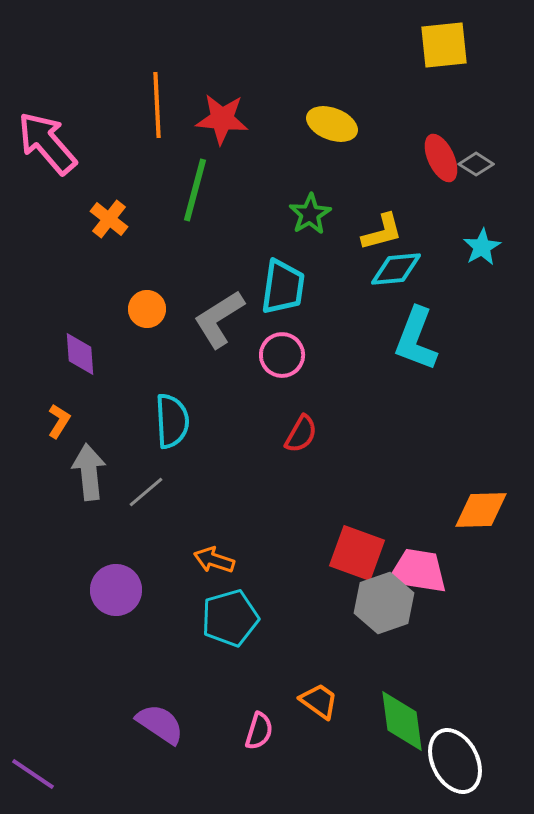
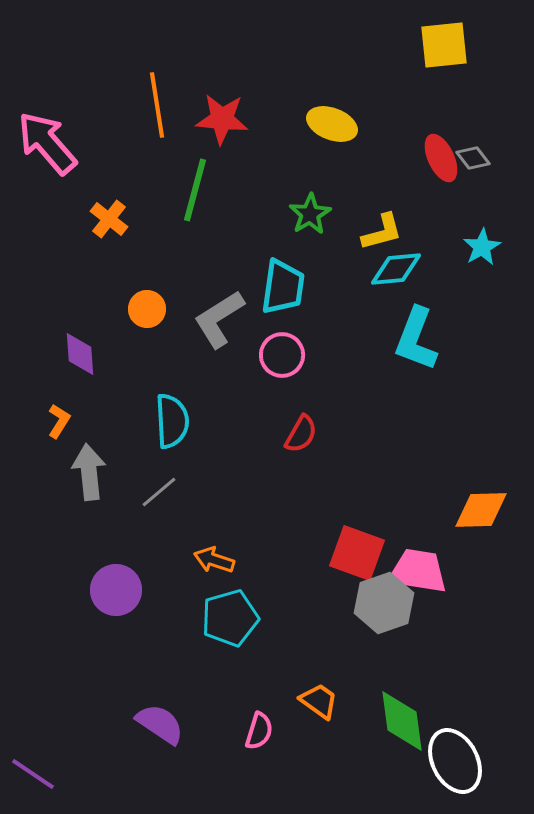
orange line: rotated 6 degrees counterclockwise
gray diamond: moved 3 px left, 6 px up; rotated 20 degrees clockwise
gray line: moved 13 px right
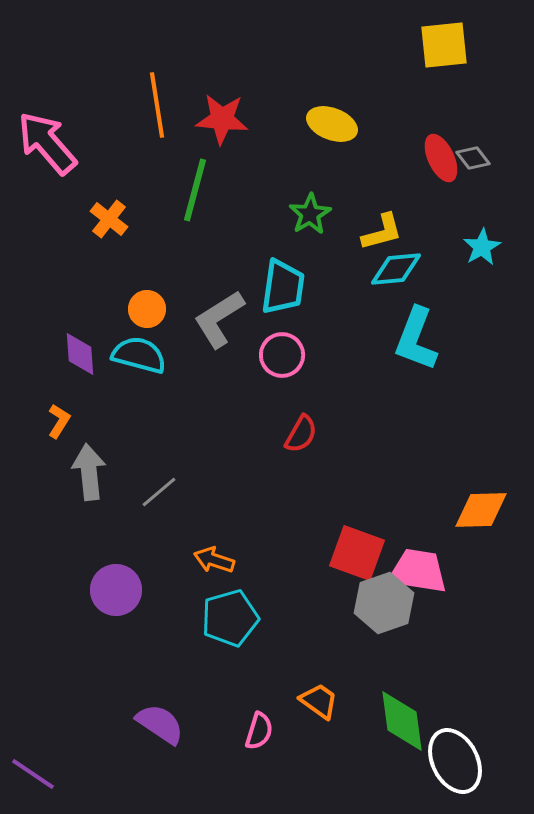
cyan semicircle: moved 33 px left, 66 px up; rotated 72 degrees counterclockwise
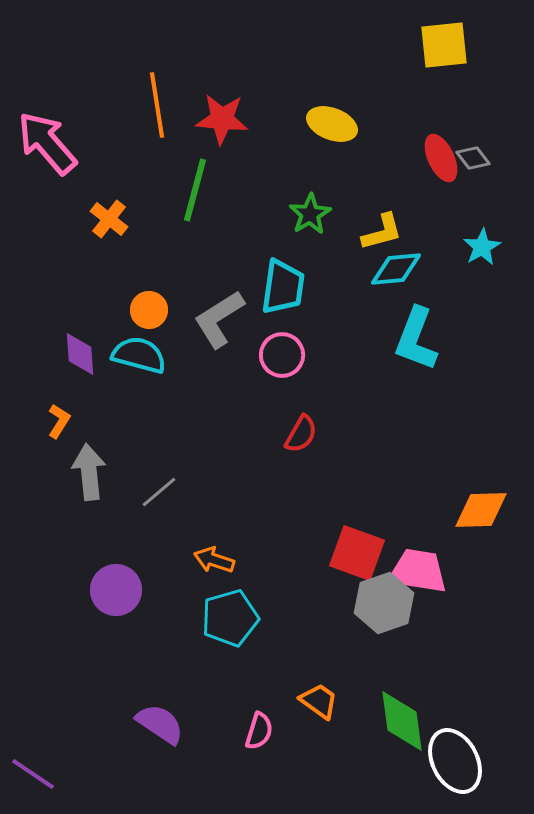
orange circle: moved 2 px right, 1 px down
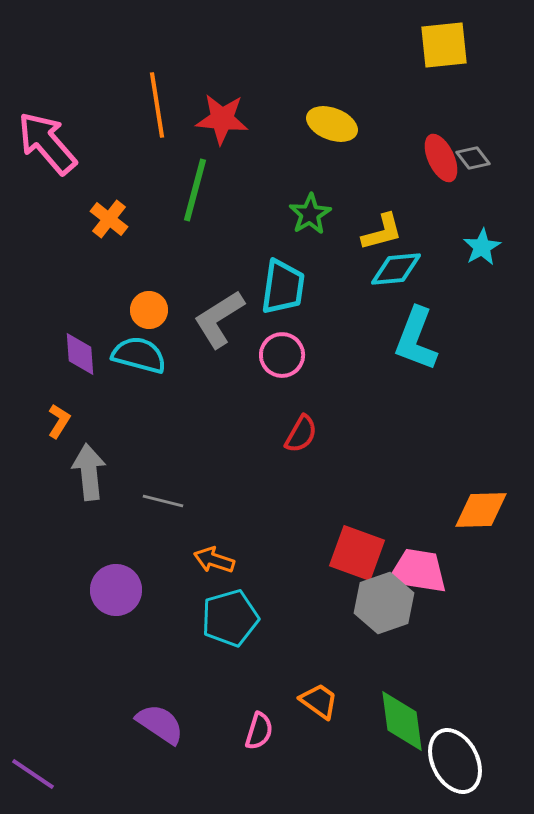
gray line: moved 4 px right, 9 px down; rotated 54 degrees clockwise
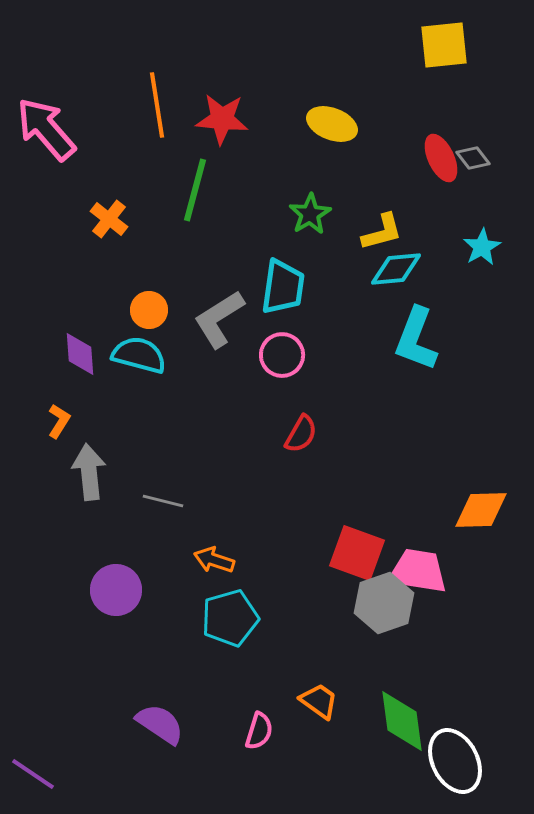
pink arrow: moved 1 px left, 14 px up
